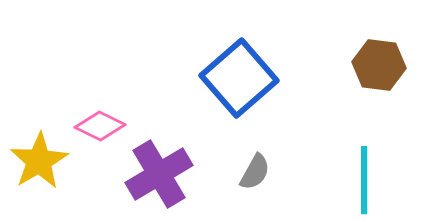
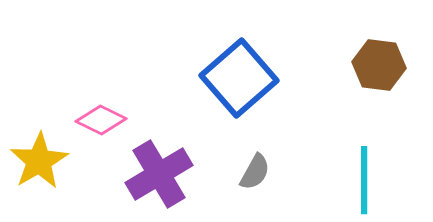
pink diamond: moved 1 px right, 6 px up
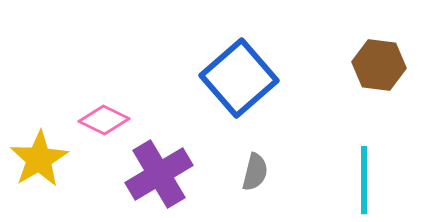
pink diamond: moved 3 px right
yellow star: moved 2 px up
gray semicircle: rotated 15 degrees counterclockwise
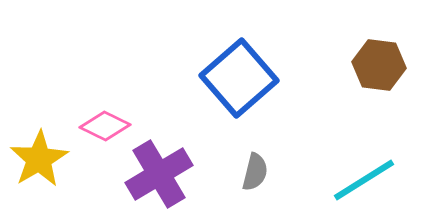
pink diamond: moved 1 px right, 6 px down
cyan line: rotated 58 degrees clockwise
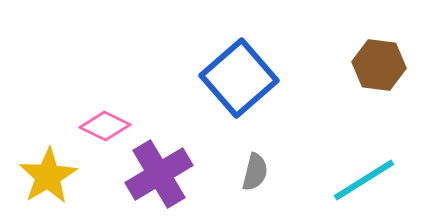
yellow star: moved 9 px right, 17 px down
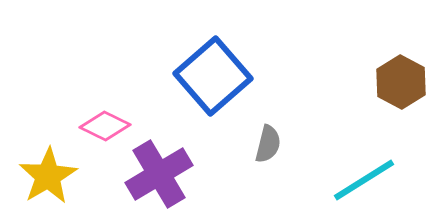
brown hexagon: moved 22 px right, 17 px down; rotated 21 degrees clockwise
blue square: moved 26 px left, 2 px up
gray semicircle: moved 13 px right, 28 px up
